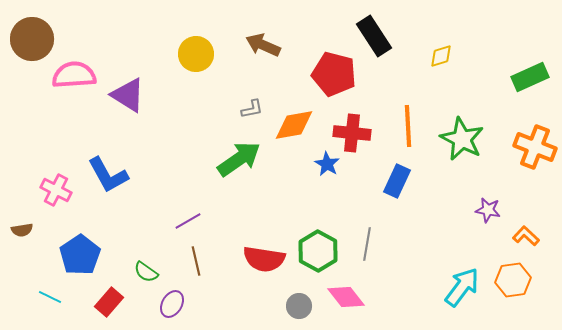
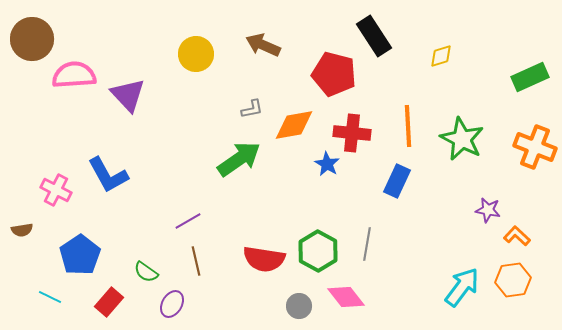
purple triangle: rotated 15 degrees clockwise
orange L-shape: moved 9 px left
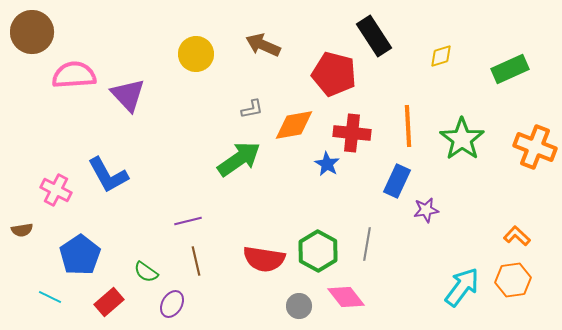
brown circle: moved 7 px up
green rectangle: moved 20 px left, 8 px up
green star: rotated 9 degrees clockwise
purple star: moved 62 px left; rotated 20 degrees counterclockwise
purple line: rotated 16 degrees clockwise
red rectangle: rotated 8 degrees clockwise
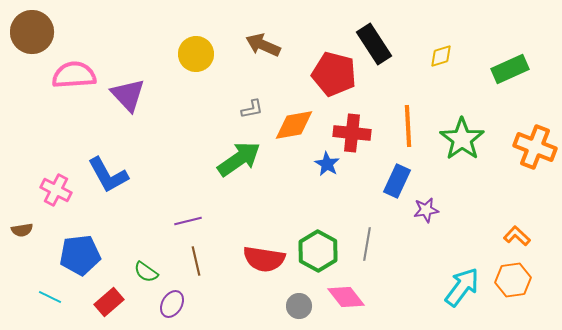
black rectangle: moved 8 px down
blue pentagon: rotated 27 degrees clockwise
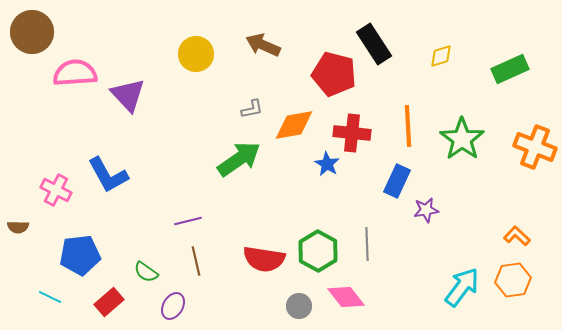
pink semicircle: moved 1 px right, 2 px up
brown semicircle: moved 4 px left, 3 px up; rotated 10 degrees clockwise
gray line: rotated 12 degrees counterclockwise
purple ellipse: moved 1 px right, 2 px down
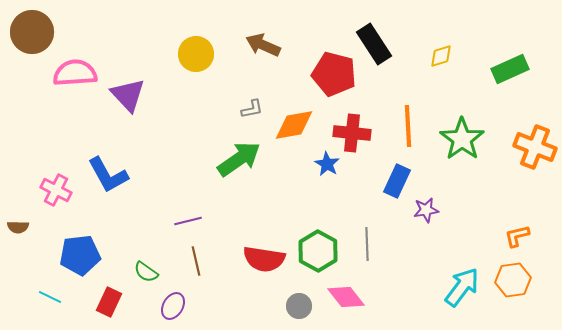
orange L-shape: rotated 56 degrees counterclockwise
red rectangle: rotated 24 degrees counterclockwise
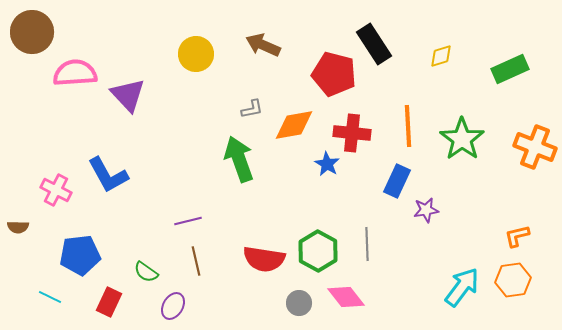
green arrow: rotated 75 degrees counterclockwise
gray circle: moved 3 px up
